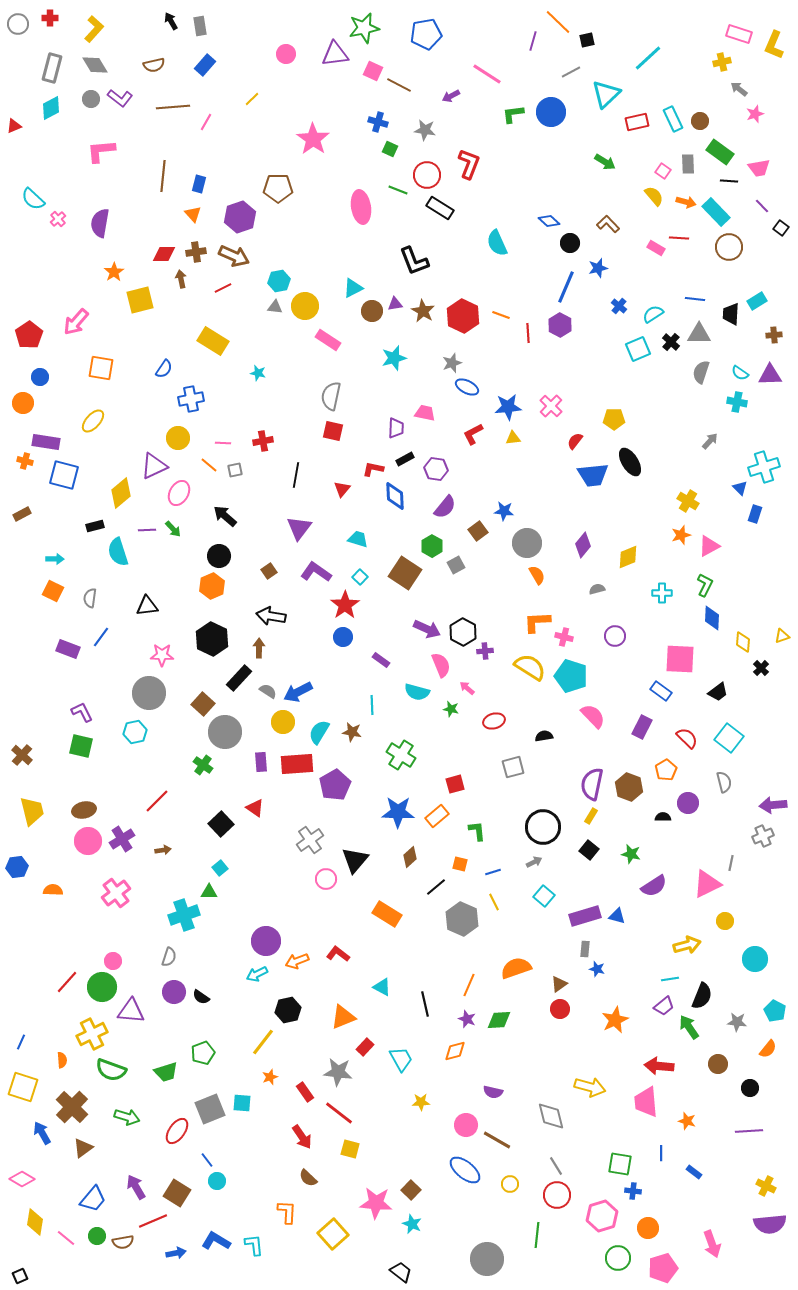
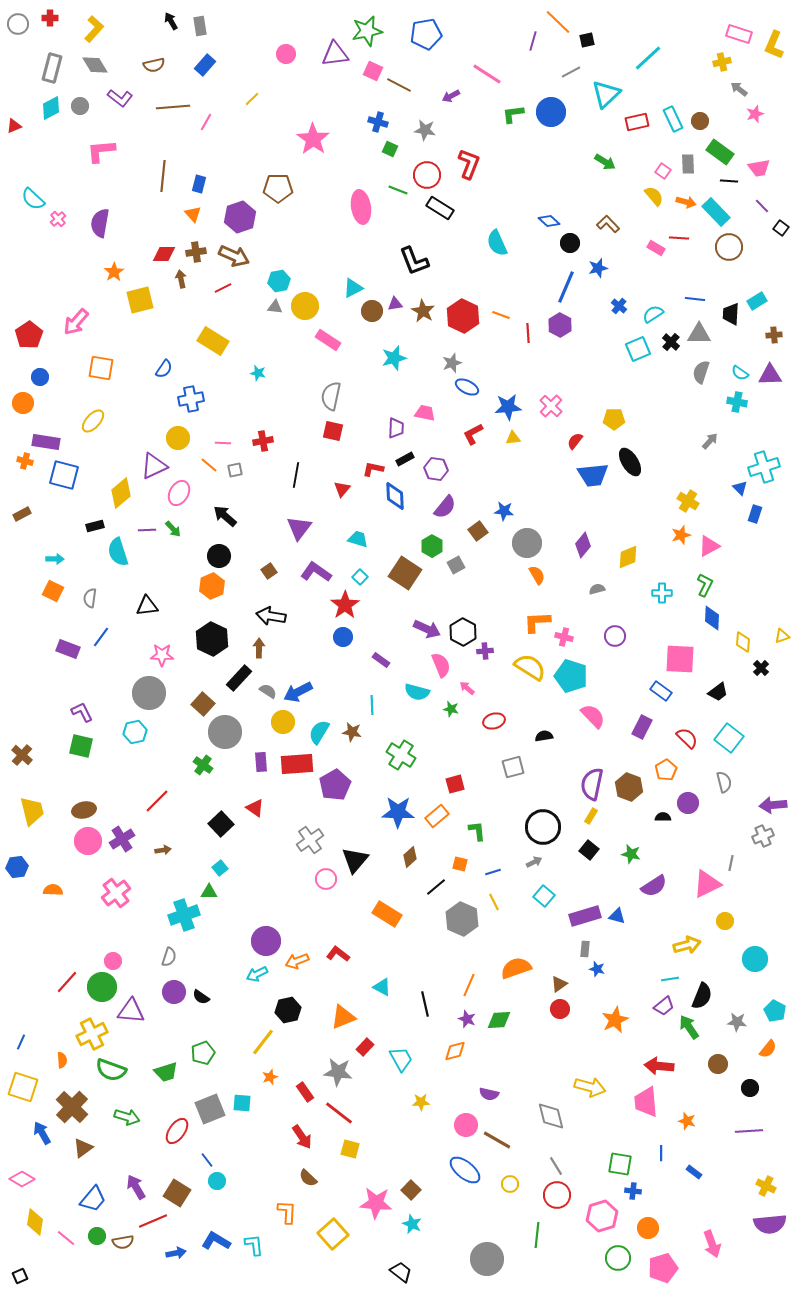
green star at (364, 28): moved 3 px right, 3 px down
gray circle at (91, 99): moved 11 px left, 7 px down
purple semicircle at (493, 1092): moved 4 px left, 2 px down
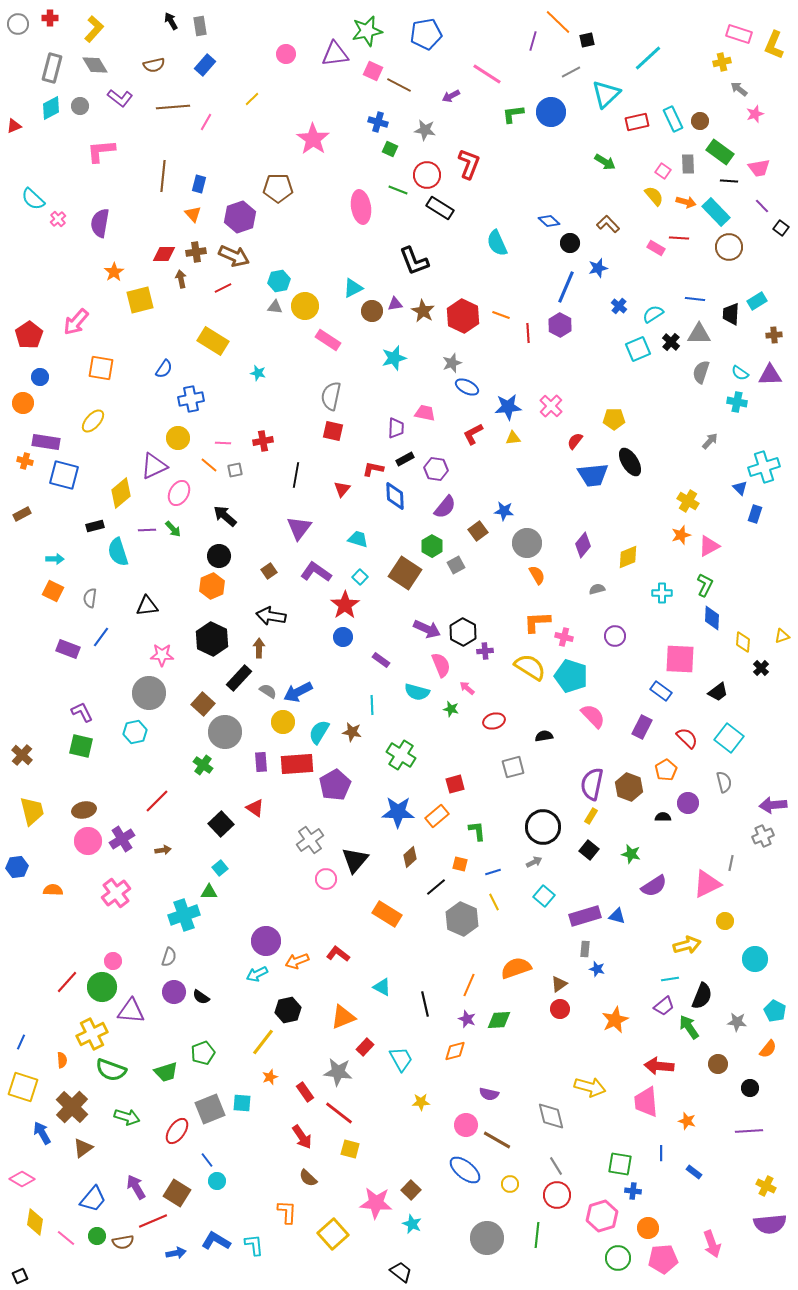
gray circle at (487, 1259): moved 21 px up
pink pentagon at (663, 1268): moved 9 px up; rotated 12 degrees clockwise
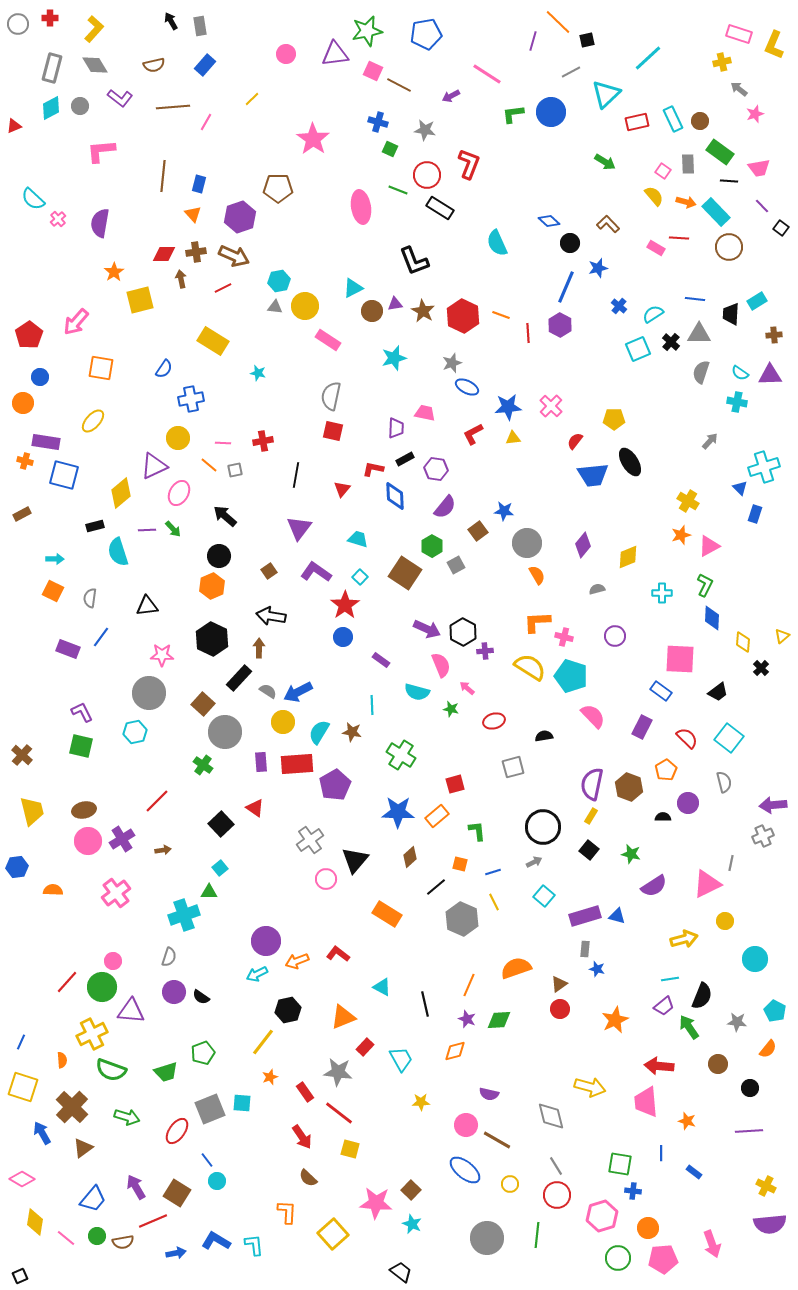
yellow triangle at (782, 636): rotated 21 degrees counterclockwise
yellow arrow at (687, 945): moved 3 px left, 6 px up
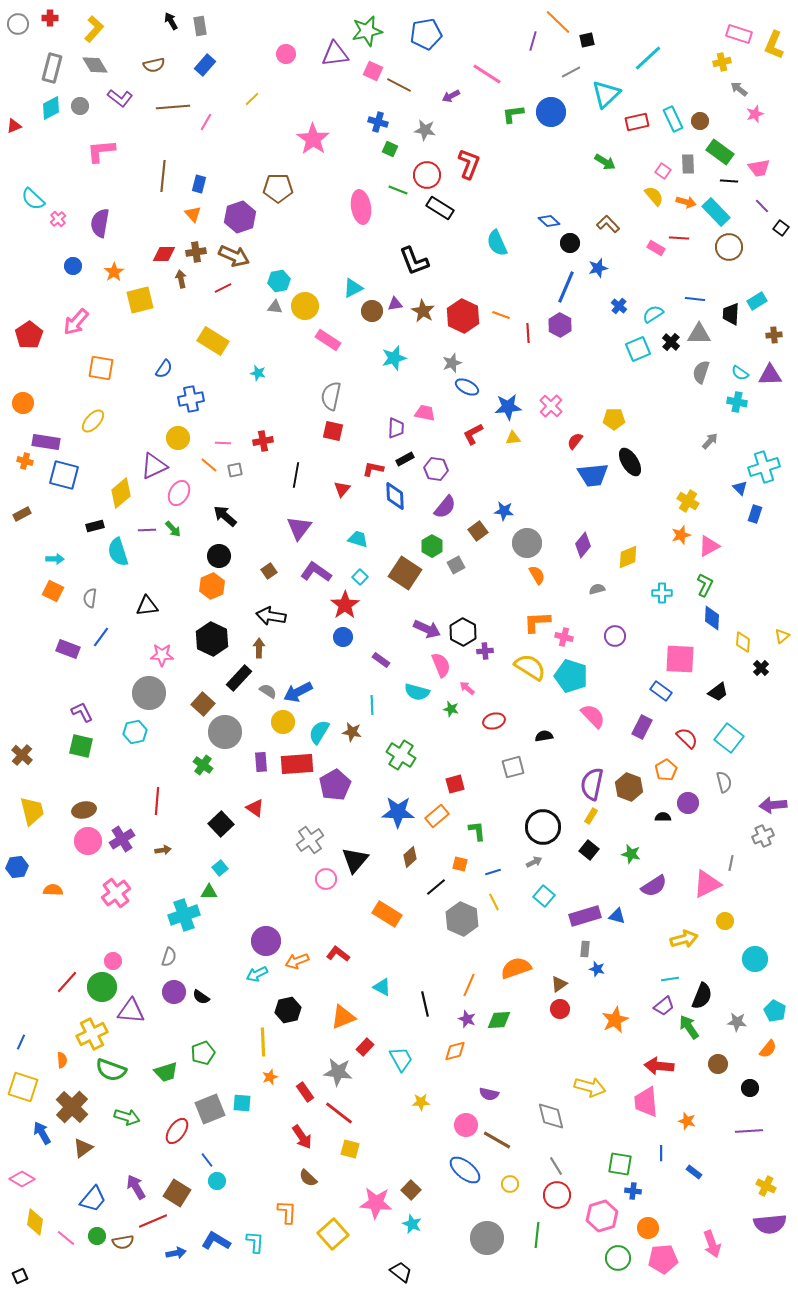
blue circle at (40, 377): moved 33 px right, 111 px up
red line at (157, 801): rotated 40 degrees counterclockwise
yellow line at (263, 1042): rotated 40 degrees counterclockwise
cyan L-shape at (254, 1245): moved 1 px right, 3 px up; rotated 10 degrees clockwise
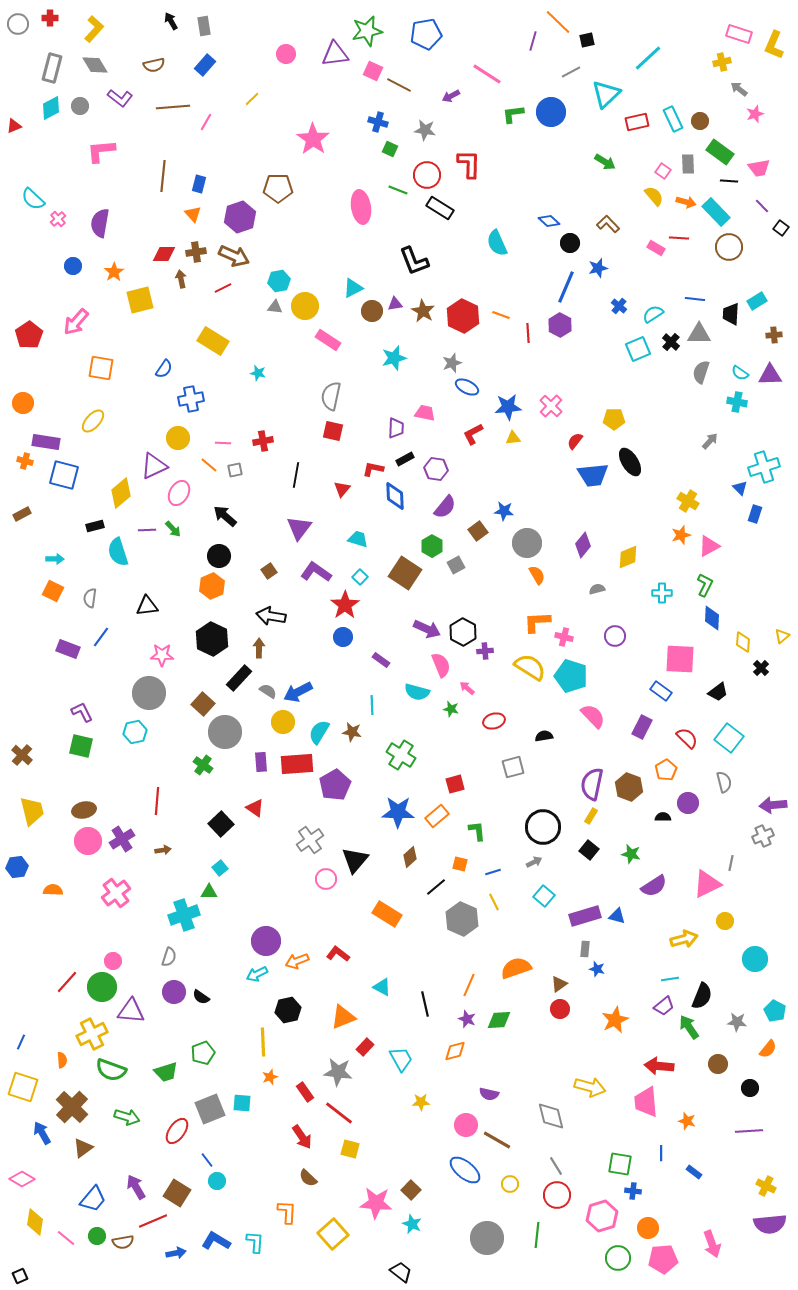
gray rectangle at (200, 26): moved 4 px right
red L-shape at (469, 164): rotated 20 degrees counterclockwise
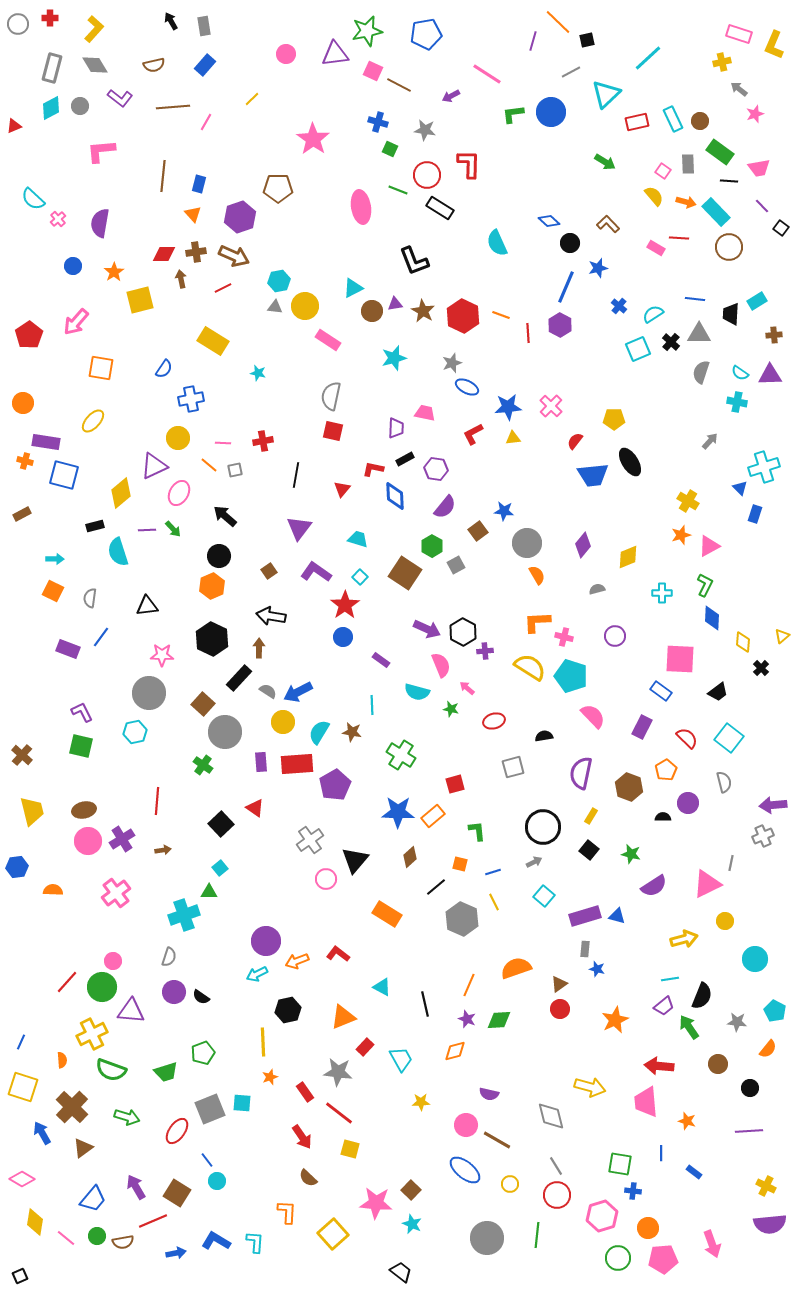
purple semicircle at (592, 784): moved 11 px left, 11 px up
orange rectangle at (437, 816): moved 4 px left
